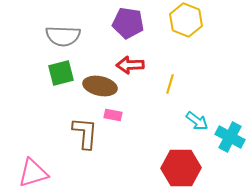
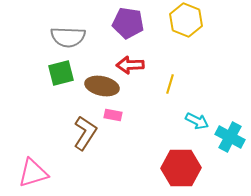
gray semicircle: moved 5 px right, 1 px down
brown ellipse: moved 2 px right
cyan arrow: rotated 10 degrees counterclockwise
brown L-shape: rotated 28 degrees clockwise
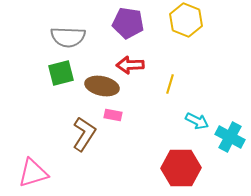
brown L-shape: moved 1 px left, 1 px down
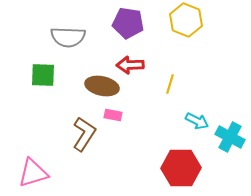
green square: moved 18 px left, 2 px down; rotated 16 degrees clockwise
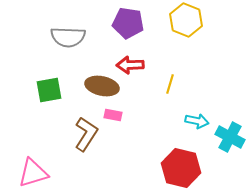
green square: moved 6 px right, 15 px down; rotated 12 degrees counterclockwise
cyan arrow: rotated 15 degrees counterclockwise
brown L-shape: moved 2 px right
red hexagon: rotated 15 degrees clockwise
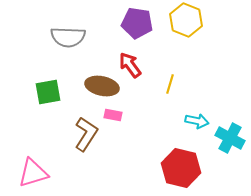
purple pentagon: moved 9 px right
red arrow: rotated 56 degrees clockwise
green square: moved 1 px left, 2 px down
cyan cross: moved 1 px down
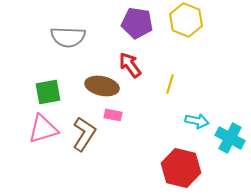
brown L-shape: moved 2 px left
pink triangle: moved 10 px right, 44 px up
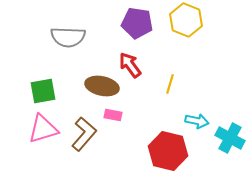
green square: moved 5 px left, 1 px up
brown L-shape: rotated 8 degrees clockwise
red hexagon: moved 13 px left, 17 px up
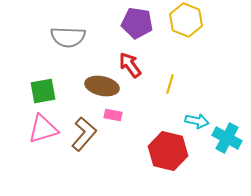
cyan cross: moved 3 px left
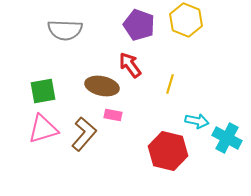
purple pentagon: moved 2 px right, 2 px down; rotated 12 degrees clockwise
gray semicircle: moved 3 px left, 7 px up
